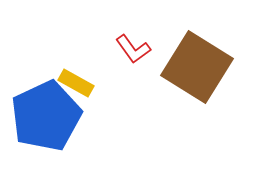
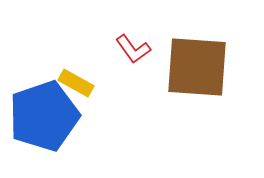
brown square: rotated 28 degrees counterclockwise
blue pentagon: moved 2 px left; rotated 6 degrees clockwise
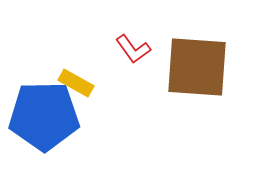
blue pentagon: rotated 18 degrees clockwise
